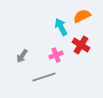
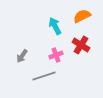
cyan arrow: moved 6 px left, 1 px up
gray line: moved 1 px up
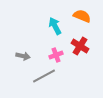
orange semicircle: rotated 48 degrees clockwise
red cross: moved 1 px left, 1 px down
gray arrow: moved 1 px right; rotated 112 degrees counterclockwise
gray line: rotated 10 degrees counterclockwise
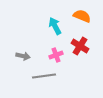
gray line: rotated 20 degrees clockwise
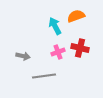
orange semicircle: moved 6 px left; rotated 42 degrees counterclockwise
red cross: moved 2 px down; rotated 18 degrees counterclockwise
pink cross: moved 2 px right, 3 px up
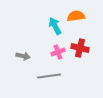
orange semicircle: rotated 12 degrees clockwise
gray line: moved 5 px right
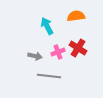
cyan arrow: moved 8 px left
red cross: moved 2 px left; rotated 18 degrees clockwise
gray arrow: moved 12 px right
gray line: rotated 15 degrees clockwise
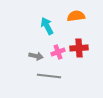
red cross: moved 1 px right; rotated 36 degrees counterclockwise
gray arrow: moved 1 px right
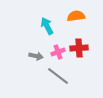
gray line: moved 9 px right; rotated 30 degrees clockwise
